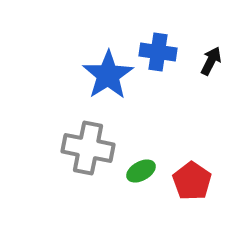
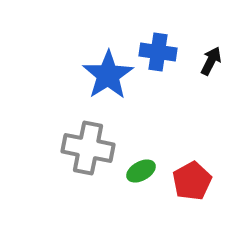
red pentagon: rotated 9 degrees clockwise
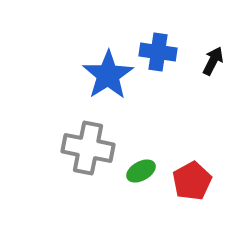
black arrow: moved 2 px right
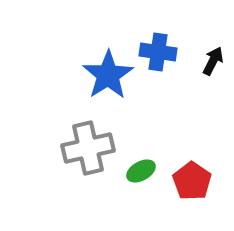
gray cross: rotated 24 degrees counterclockwise
red pentagon: rotated 9 degrees counterclockwise
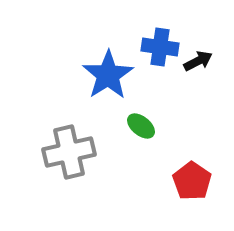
blue cross: moved 2 px right, 5 px up
black arrow: moved 15 px left; rotated 36 degrees clockwise
gray cross: moved 19 px left, 4 px down
green ellipse: moved 45 px up; rotated 68 degrees clockwise
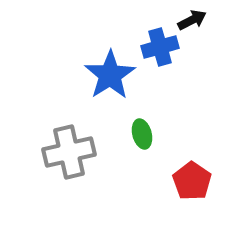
blue cross: rotated 24 degrees counterclockwise
black arrow: moved 6 px left, 41 px up
blue star: moved 2 px right
green ellipse: moved 1 px right, 8 px down; rotated 36 degrees clockwise
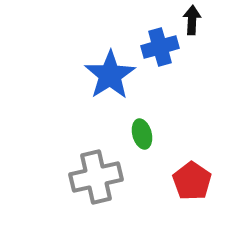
black arrow: rotated 60 degrees counterclockwise
gray cross: moved 27 px right, 25 px down
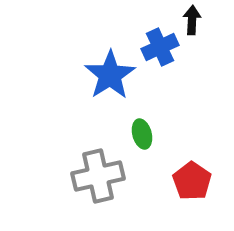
blue cross: rotated 9 degrees counterclockwise
gray cross: moved 2 px right, 1 px up
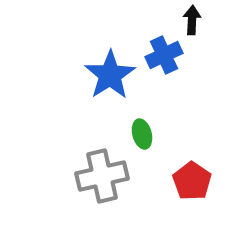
blue cross: moved 4 px right, 8 px down
gray cross: moved 4 px right
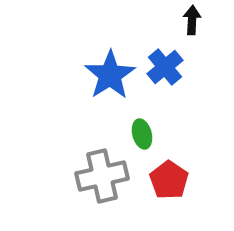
blue cross: moved 1 px right, 12 px down; rotated 15 degrees counterclockwise
red pentagon: moved 23 px left, 1 px up
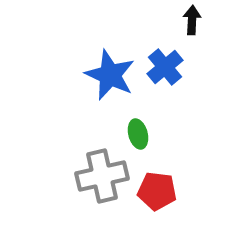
blue star: rotated 15 degrees counterclockwise
green ellipse: moved 4 px left
red pentagon: moved 12 px left, 11 px down; rotated 27 degrees counterclockwise
